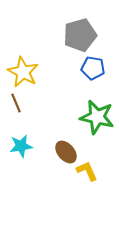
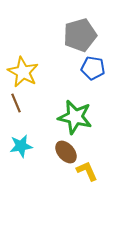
green star: moved 22 px left
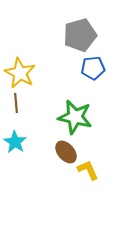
blue pentagon: rotated 15 degrees counterclockwise
yellow star: moved 3 px left, 1 px down
brown line: rotated 18 degrees clockwise
cyan star: moved 6 px left, 4 px up; rotated 30 degrees counterclockwise
yellow L-shape: moved 1 px right, 1 px up
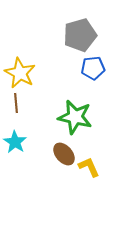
brown ellipse: moved 2 px left, 2 px down
yellow L-shape: moved 1 px right, 3 px up
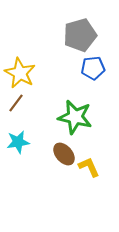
brown line: rotated 42 degrees clockwise
cyan star: moved 3 px right; rotated 30 degrees clockwise
